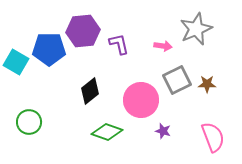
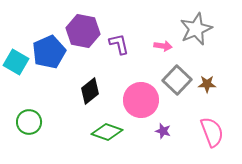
purple hexagon: rotated 16 degrees clockwise
blue pentagon: moved 3 px down; rotated 24 degrees counterclockwise
gray square: rotated 20 degrees counterclockwise
pink semicircle: moved 1 px left, 5 px up
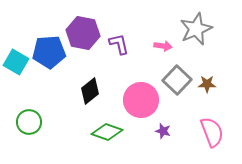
purple hexagon: moved 2 px down
blue pentagon: rotated 20 degrees clockwise
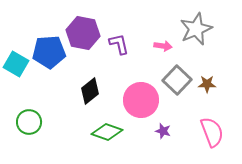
cyan square: moved 2 px down
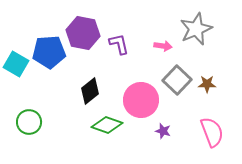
green diamond: moved 7 px up
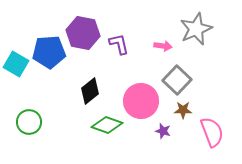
brown star: moved 24 px left, 26 px down
pink circle: moved 1 px down
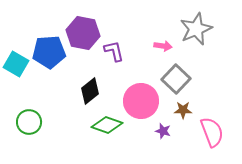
purple L-shape: moved 5 px left, 7 px down
gray square: moved 1 px left, 1 px up
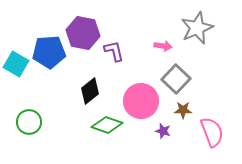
gray star: moved 1 px right, 1 px up
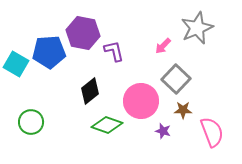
pink arrow: rotated 126 degrees clockwise
green circle: moved 2 px right
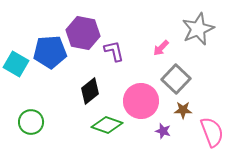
gray star: moved 1 px right, 1 px down
pink arrow: moved 2 px left, 2 px down
blue pentagon: moved 1 px right
